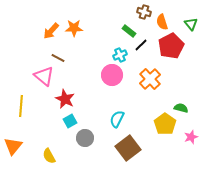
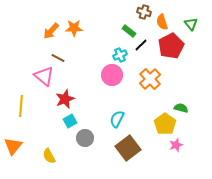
red star: rotated 24 degrees clockwise
pink star: moved 15 px left, 8 px down
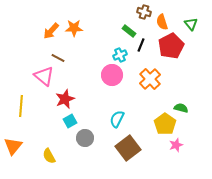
black line: rotated 24 degrees counterclockwise
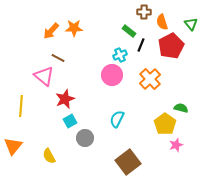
brown cross: rotated 16 degrees counterclockwise
brown square: moved 14 px down
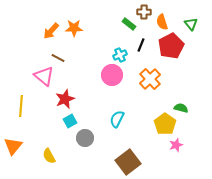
green rectangle: moved 7 px up
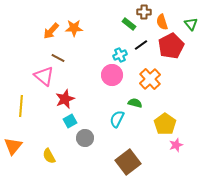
black line: rotated 32 degrees clockwise
green semicircle: moved 46 px left, 5 px up
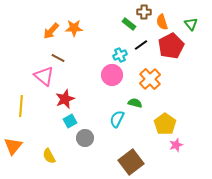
brown square: moved 3 px right
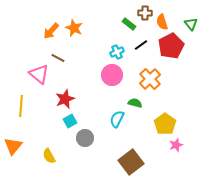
brown cross: moved 1 px right, 1 px down
orange star: rotated 24 degrees clockwise
cyan cross: moved 3 px left, 3 px up
pink triangle: moved 5 px left, 2 px up
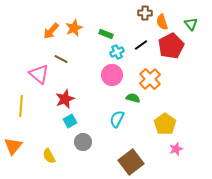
green rectangle: moved 23 px left, 10 px down; rotated 16 degrees counterclockwise
orange star: rotated 24 degrees clockwise
brown line: moved 3 px right, 1 px down
green semicircle: moved 2 px left, 5 px up
gray circle: moved 2 px left, 4 px down
pink star: moved 4 px down
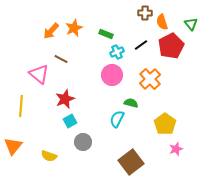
green semicircle: moved 2 px left, 5 px down
yellow semicircle: rotated 42 degrees counterclockwise
